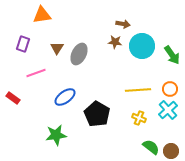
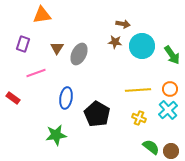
blue ellipse: moved 1 px right, 1 px down; rotated 45 degrees counterclockwise
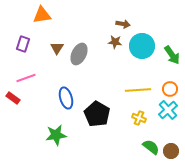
pink line: moved 10 px left, 5 px down
blue ellipse: rotated 25 degrees counterclockwise
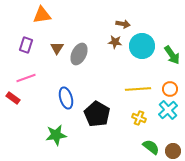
purple rectangle: moved 3 px right, 1 px down
yellow line: moved 1 px up
brown circle: moved 2 px right
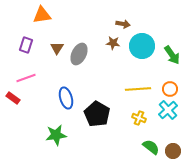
brown star: moved 2 px left, 1 px down
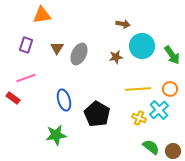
brown star: moved 3 px right, 14 px down; rotated 16 degrees counterclockwise
blue ellipse: moved 2 px left, 2 px down
cyan cross: moved 9 px left
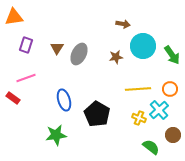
orange triangle: moved 28 px left, 2 px down
cyan circle: moved 1 px right
brown circle: moved 16 px up
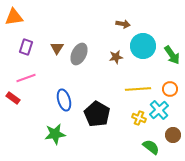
purple rectangle: moved 2 px down
green star: moved 1 px left, 1 px up
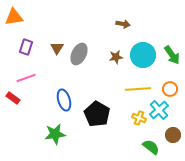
cyan circle: moved 9 px down
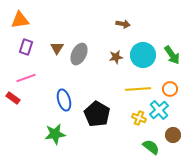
orange triangle: moved 6 px right, 3 px down
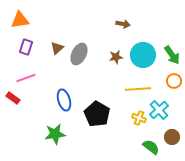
brown triangle: rotated 16 degrees clockwise
orange circle: moved 4 px right, 8 px up
brown circle: moved 1 px left, 2 px down
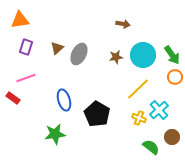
orange circle: moved 1 px right, 4 px up
yellow line: rotated 40 degrees counterclockwise
